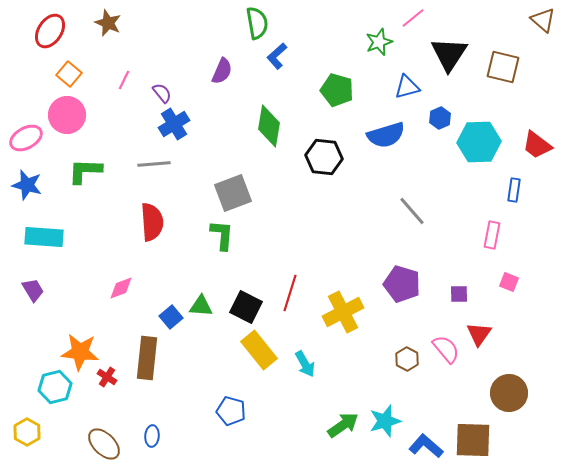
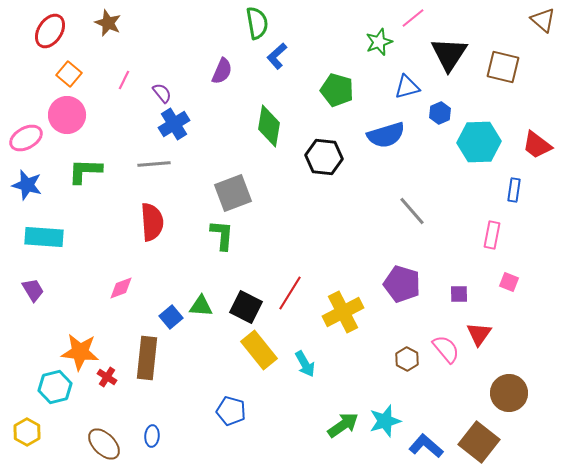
blue hexagon at (440, 118): moved 5 px up
red line at (290, 293): rotated 15 degrees clockwise
brown square at (473, 440): moved 6 px right, 2 px down; rotated 36 degrees clockwise
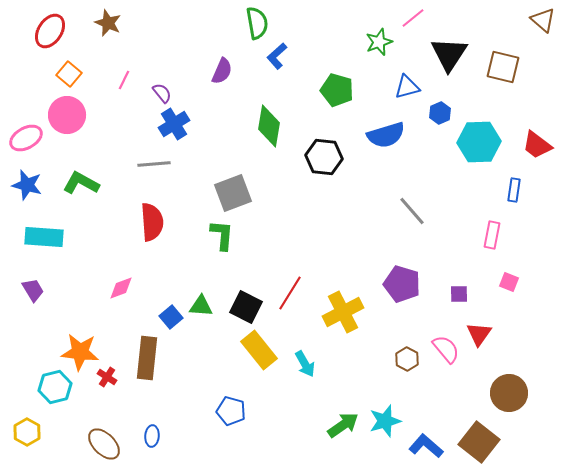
green L-shape at (85, 171): moved 4 px left, 12 px down; rotated 27 degrees clockwise
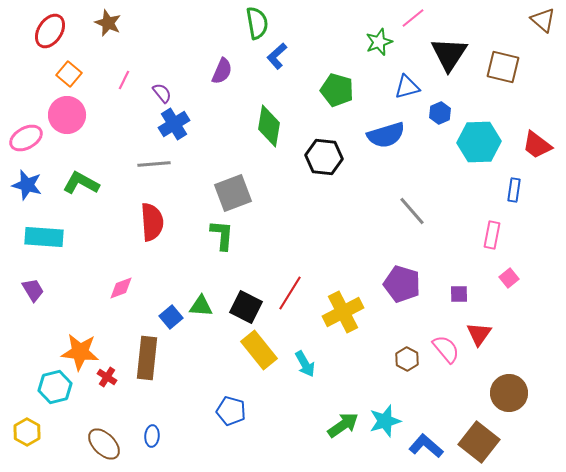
pink square at (509, 282): moved 4 px up; rotated 30 degrees clockwise
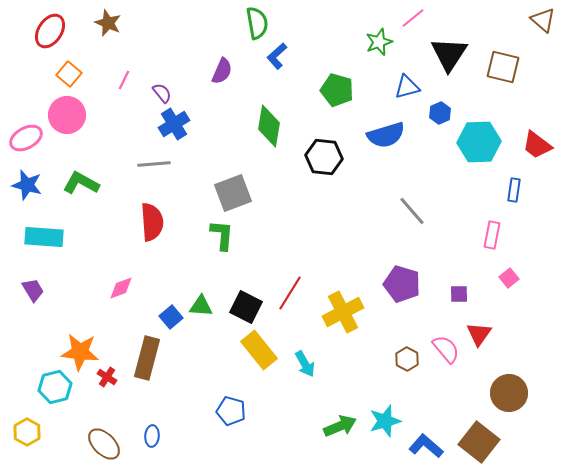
brown rectangle at (147, 358): rotated 9 degrees clockwise
green arrow at (343, 425): moved 3 px left, 1 px down; rotated 12 degrees clockwise
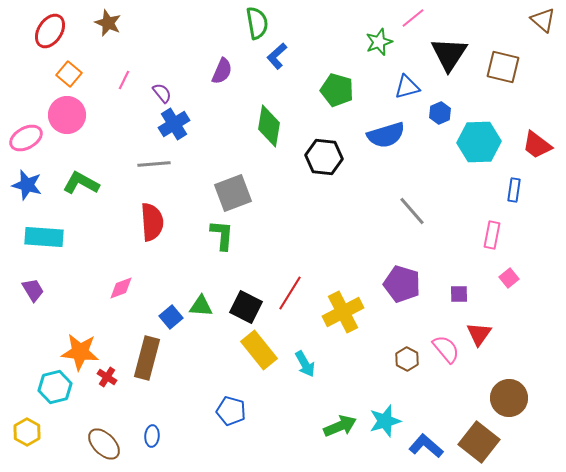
brown circle at (509, 393): moved 5 px down
